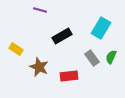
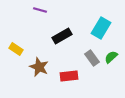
green semicircle: rotated 24 degrees clockwise
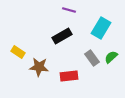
purple line: moved 29 px right
yellow rectangle: moved 2 px right, 3 px down
brown star: rotated 18 degrees counterclockwise
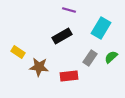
gray rectangle: moved 2 px left; rotated 70 degrees clockwise
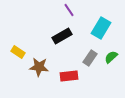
purple line: rotated 40 degrees clockwise
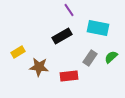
cyan rectangle: moved 3 px left; rotated 70 degrees clockwise
yellow rectangle: rotated 64 degrees counterclockwise
